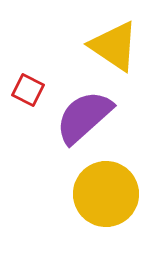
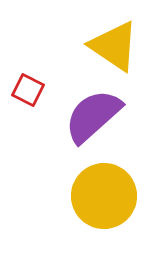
purple semicircle: moved 9 px right, 1 px up
yellow circle: moved 2 px left, 2 px down
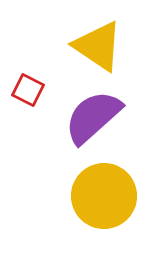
yellow triangle: moved 16 px left
purple semicircle: moved 1 px down
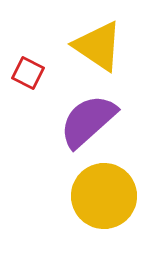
red square: moved 17 px up
purple semicircle: moved 5 px left, 4 px down
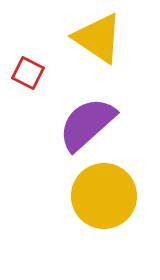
yellow triangle: moved 8 px up
purple semicircle: moved 1 px left, 3 px down
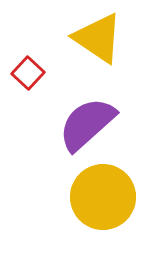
red square: rotated 16 degrees clockwise
yellow circle: moved 1 px left, 1 px down
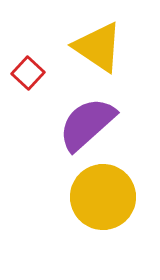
yellow triangle: moved 9 px down
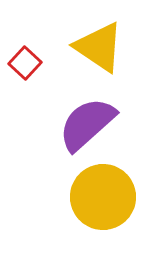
yellow triangle: moved 1 px right
red square: moved 3 px left, 10 px up
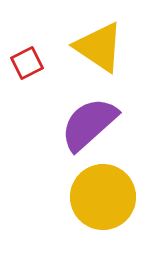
red square: moved 2 px right; rotated 20 degrees clockwise
purple semicircle: moved 2 px right
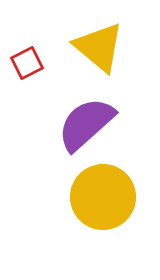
yellow triangle: rotated 6 degrees clockwise
purple semicircle: moved 3 px left
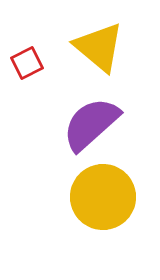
purple semicircle: moved 5 px right
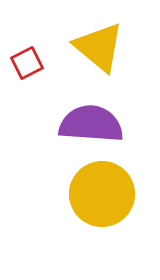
purple semicircle: rotated 46 degrees clockwise
yellow circle: moved 1 px left, 3 px up
